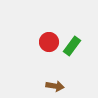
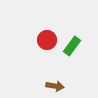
red circle: moved 2 px left, 2 px up
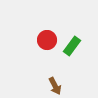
brown arrow: rotated 54 degrees clockwise
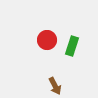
green rectangle: rotated 18 degrees counterclockwise
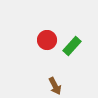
green rectangle: rotated 24 degrees clockwise
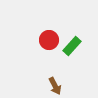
red circle: moved 2 px right
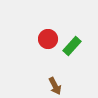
red circle: moved 1 px left, 1 px up
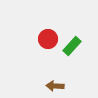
brown arrow: rotated 120 degrees clockwise
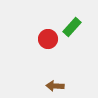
green rectangle: moved 19 px up
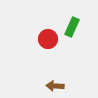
green rectangle: rotated 18 degrees counterclockwise
